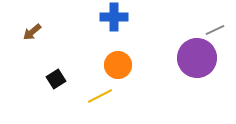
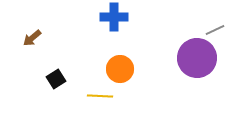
brown arrow: moved 6 px down
orange circle: moved 2 px right, 4 px down
yellow line: rotated 30 degrees clockwise
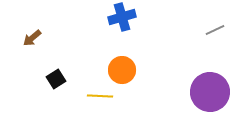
blue cross: moved 8 px right; rotated 16 degrees counterclockwise
purple circle: moved 13 px right, 34 px down
orange circle: moved 2 px right, 1 px down
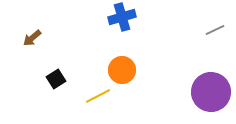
purple circle: moved 1 px right
yellow line: moved 2 px left; rotated 30 degrees counterclockwise
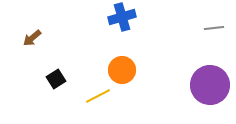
gray line: moved 1 px left, 2 px up; rotated 18 degrees clockwise
purple circle: moved 1 px left, 7 px up
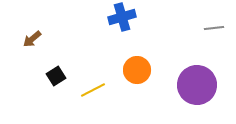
brown arrow: moved 1 px down
orange circle: moved 15 px right
black square: moved 3 px up
purple circle: moved 13 px left
yellow line: moved 5 px left, 6 px up
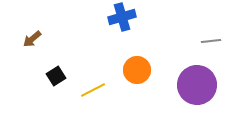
gray line: moved 3 px left, 13 px down
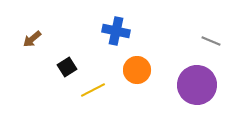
blue cross: moved 6 px left, 14 px down; rotated 28 degrees clockwise
gray line: rotated 30 degrees clockwise
black square: moved 11 px right, 9 px up
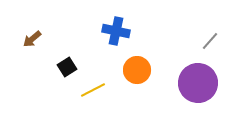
gray line: moved 1 px left; rotated 72 degrees counterclockwise
purple circle: moved 1 px right, 2 px up
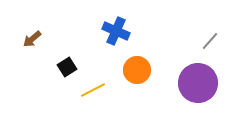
blue cross: rotated 12 degrees clockwise
